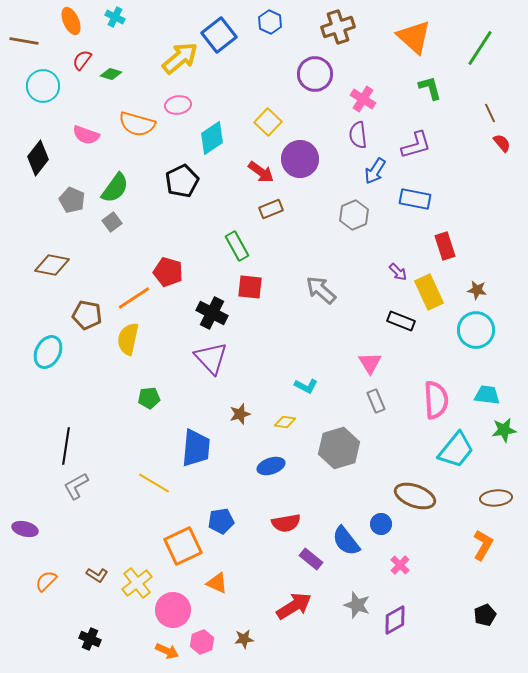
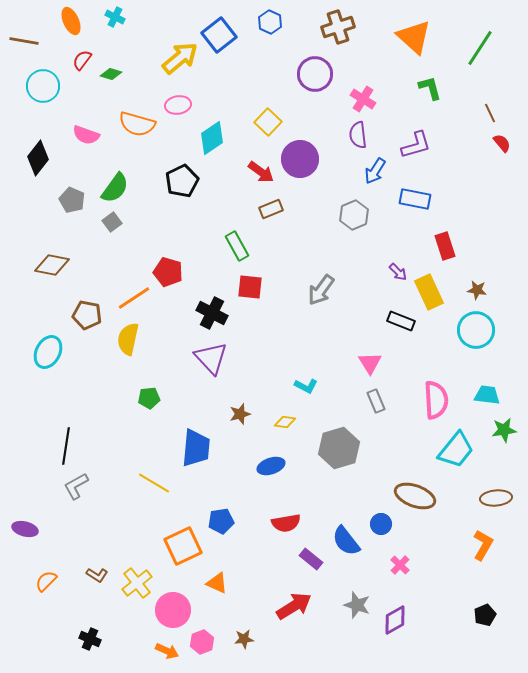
gray arrow at (321, 290): rotated 96 degrees counterclockwise
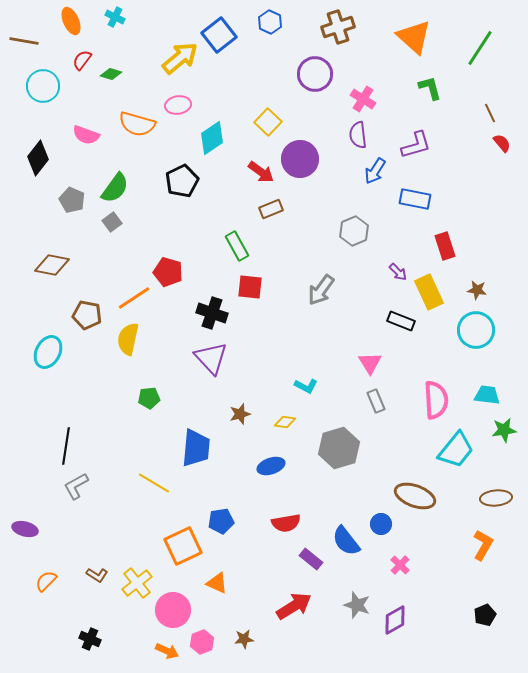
gray hexagon at (354, 215): moved 16 px down
black cross at (212, 313): rotated 8 degrees counterclockwise
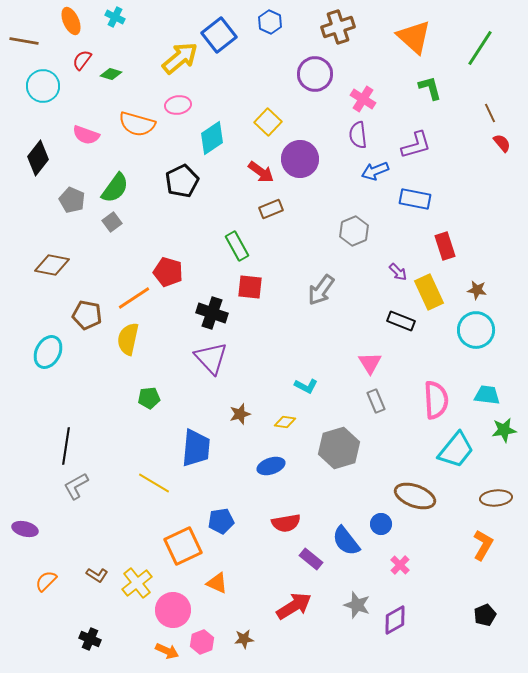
blue arrow at (375, 171): rotated 36 degrees clockwise
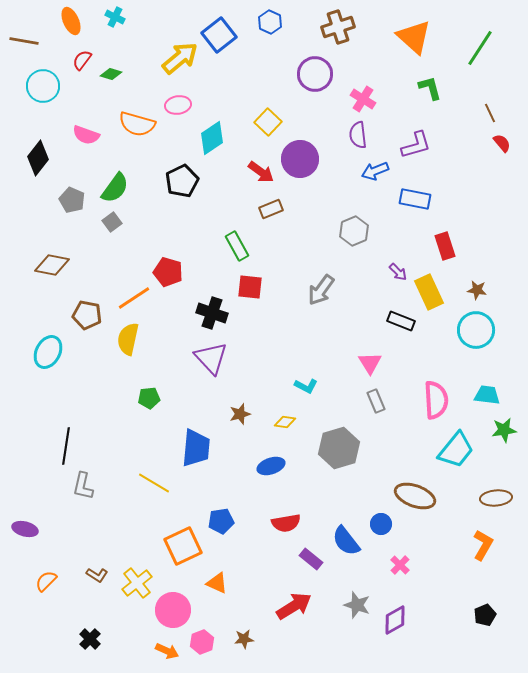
gray L-shape at (76, 486): moved 7 px right; rotated 48 degrees counterclockwise
black cross at (90, 639): rotated 20 degrees clockwise
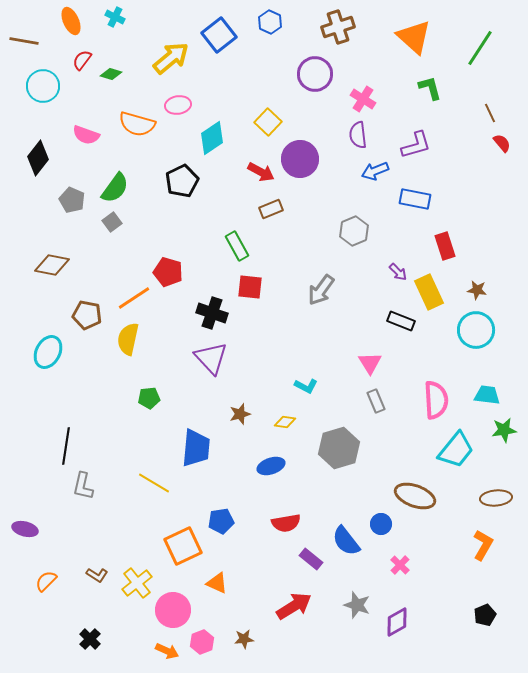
yellow arrow at (180, 58): moved 9 px left
red arrow at (261, 172): rotated 8 degrees counterclockwise
purple diamond at (395, 620): moved 2 px right, 2 px down
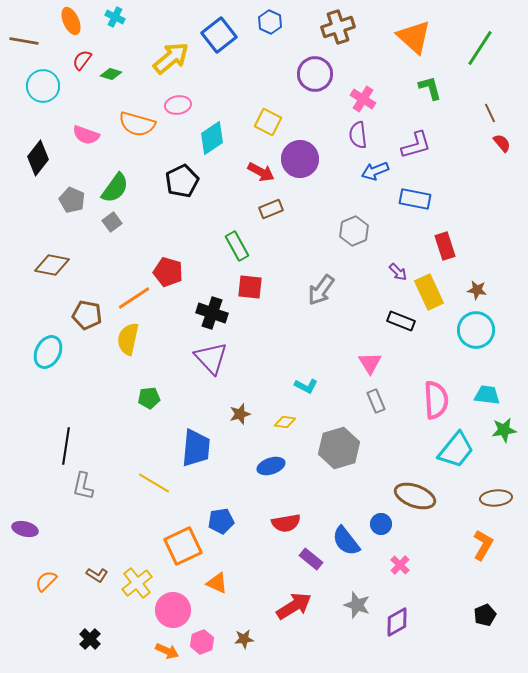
yellow square at (268, 122): rotated 16 degrees counterclockwise
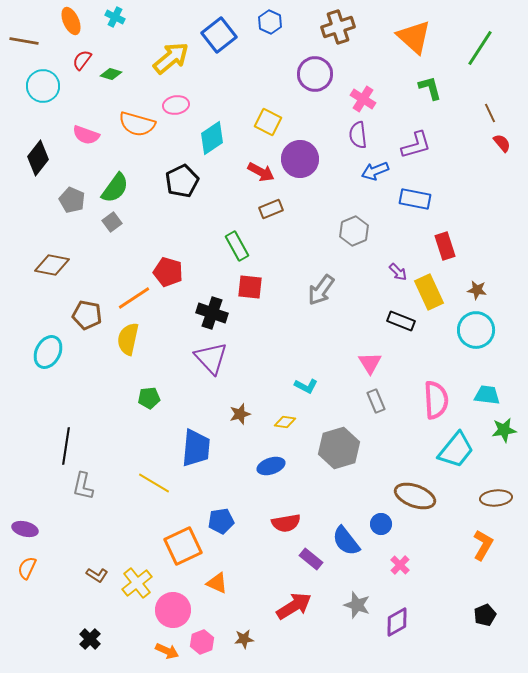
pink ellipse at (178, 105): moved 2 px left
orange semicircle at (46, 581): moved 19 px left, 13 px up; rotated 20 degrees counterclockwise
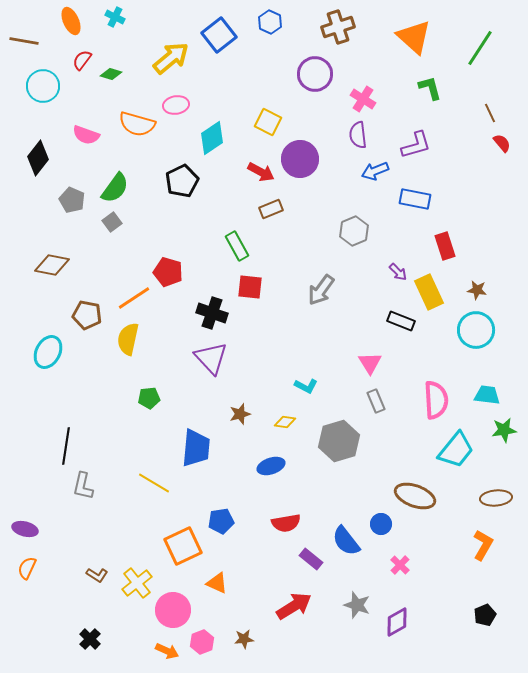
gray hexagon at (339, 448): moved 7 px up
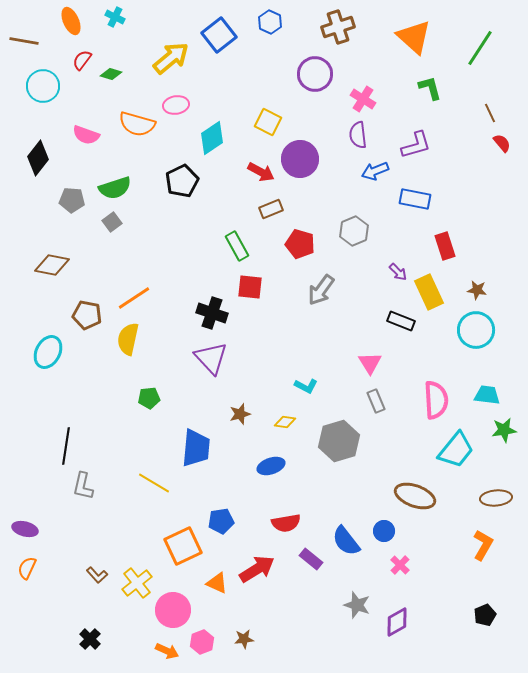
green semicircle at (115, 188): rotated 36 degrees clockwise
gray pentagon at (72, 200): rotated 20 degrees counterclockwise
red pentagon at (168, 272): moved 132 px right, 28 px up
blue circle at (381, 524): moved 3 px right, 7 px down
brown L-shape at (97, 575): rotated 15 degrees clockwise
red arrow at (294, 606): moved 37 px left, 37 px up
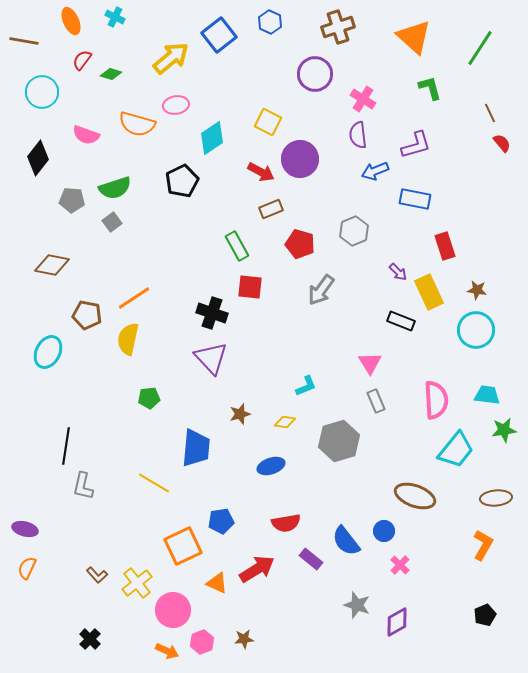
cyan circle at (43, 86): moved 1 px left, 6 px down
cyan L-shape at (306, 386): rotated 50 degrees counterclockwise
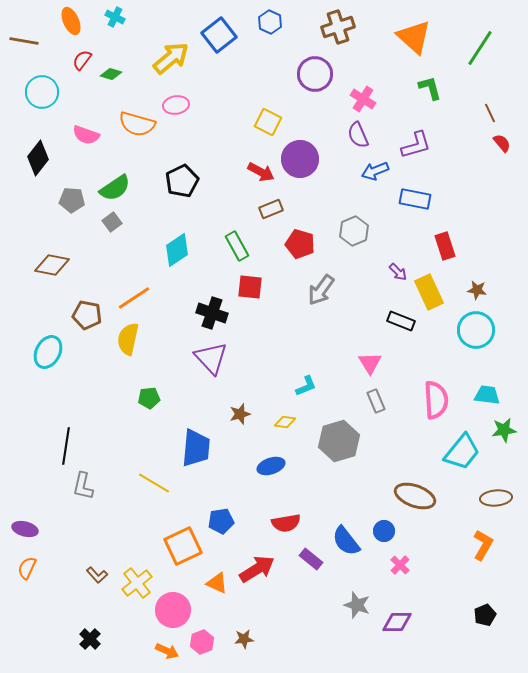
purple semicircle at (358, 135): rotated 16 degrees counterclockwise
cyan diamond at (212, 138): moved 35 px left, 112 px down
green semicircle at (115, 188): rotated 16 degrees counterclockwise
cyan trapezoid at (456, 450): moved 6 px right, 2 px down
purple diamond at (397, 622): rotated 28 degrees clockwise
